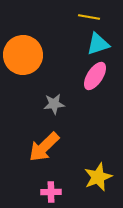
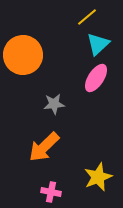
yellow line: moved 2 px left; rotated 50 degrees counterclockwise
cyan triangle: rotated 25 degrees counterclockwise
pink ellipse: moved 1 px right, 2 px down
pink cross: rotated 12 degrees clockwise
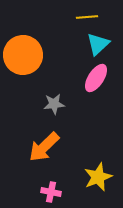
yellow line: rotated 35 degrees clockwise
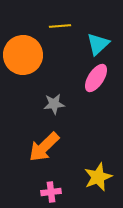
yellow line: moved 27 px left, 9 px down
pink cross: rotated 18 degrees counterclockwise
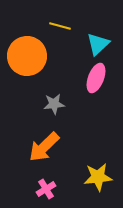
yellow line: rotated 20 degrees clockwise
orange circle: moved 4 px right, 1 px down
pink ellipse: rotated 12 degrees counterclockwise
yellow star: rotated 16 degrees clockwise
pink cross: moved 5 px left, 3 px up; rotated 24 degrees counterclockwise
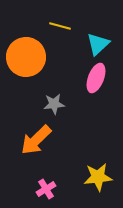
orange circle: moved 1 px left, 1 px down
orange arrow: moved 8 px left, 7 px up
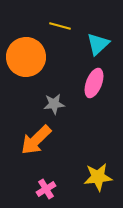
pink ellipse: moved 2 px left, 5 px down
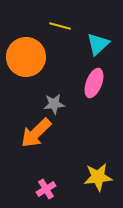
orange arrow: moved 7 px up
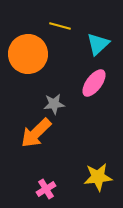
orange circle: moved 2 px right, 3 px up
pink ellipse: rotated 16 degrees clockwise
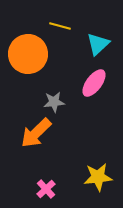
gray star: moved 2 px up
pink cross: rotated 12 degrees counterclockwise
